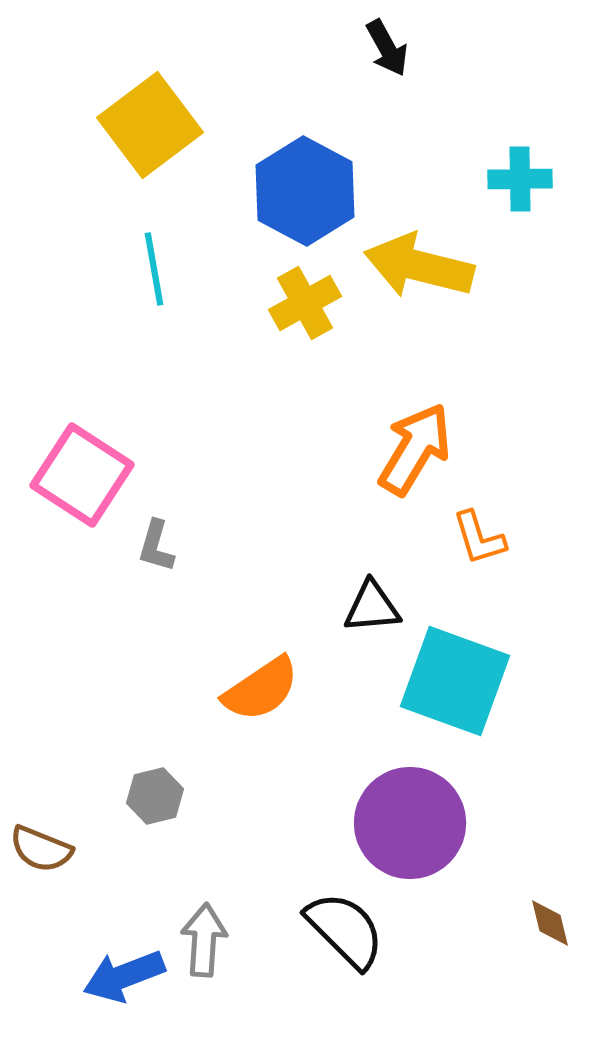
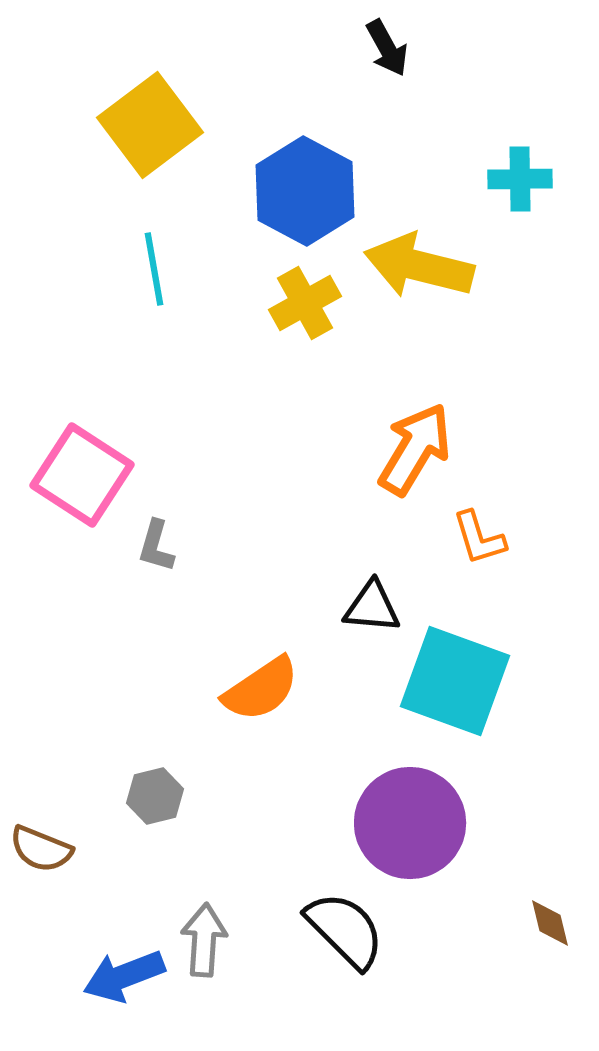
black triangle: rotated 10 degrees clockwise
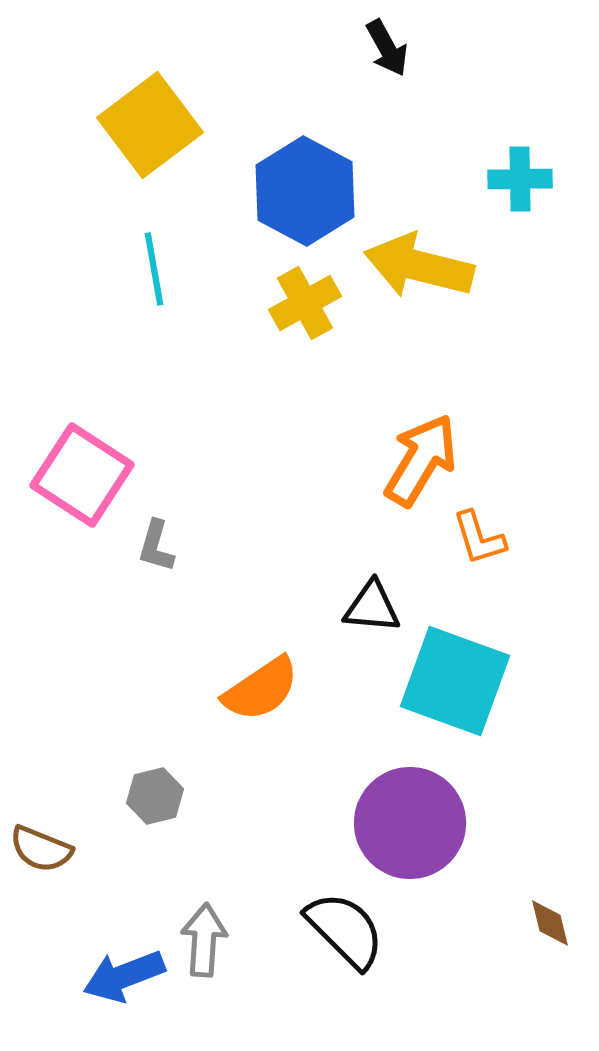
orange arrow: moved 6 px right, 11 px down
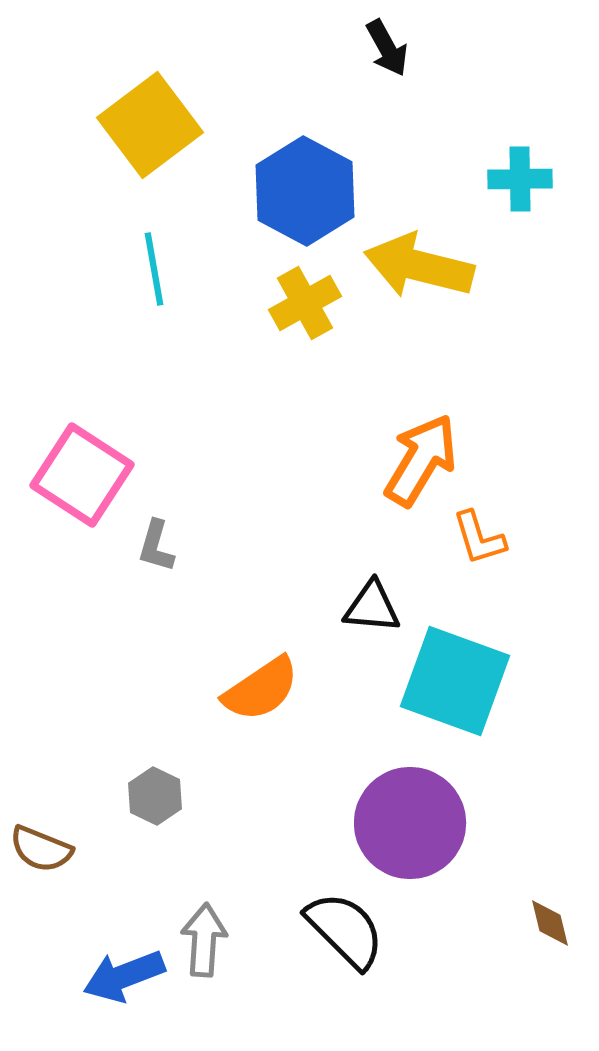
gray hexagon: rotated 20 degrees counterclockwise
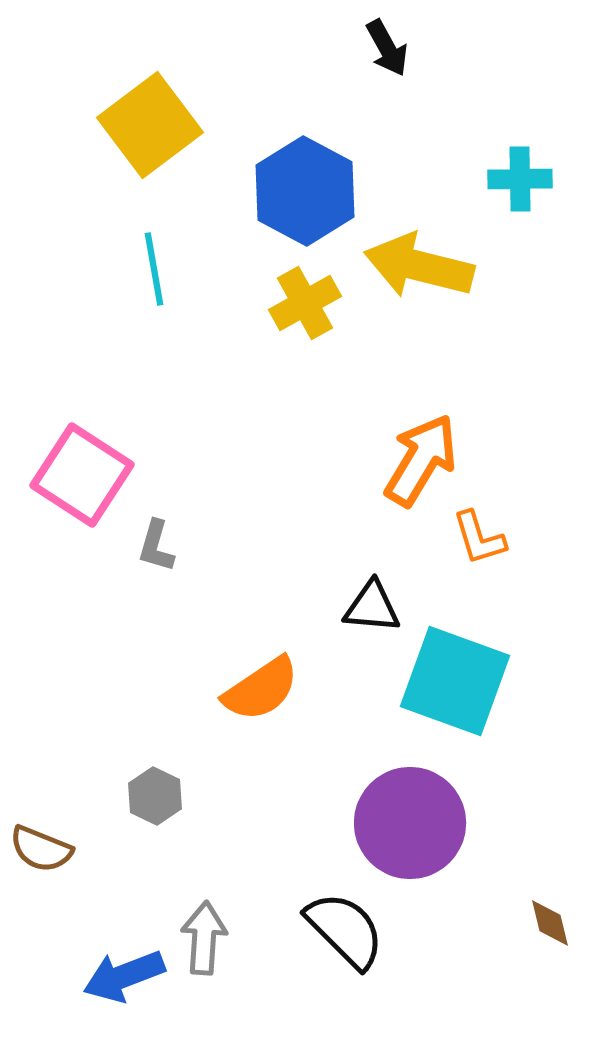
gray arrow: moved 2 px up
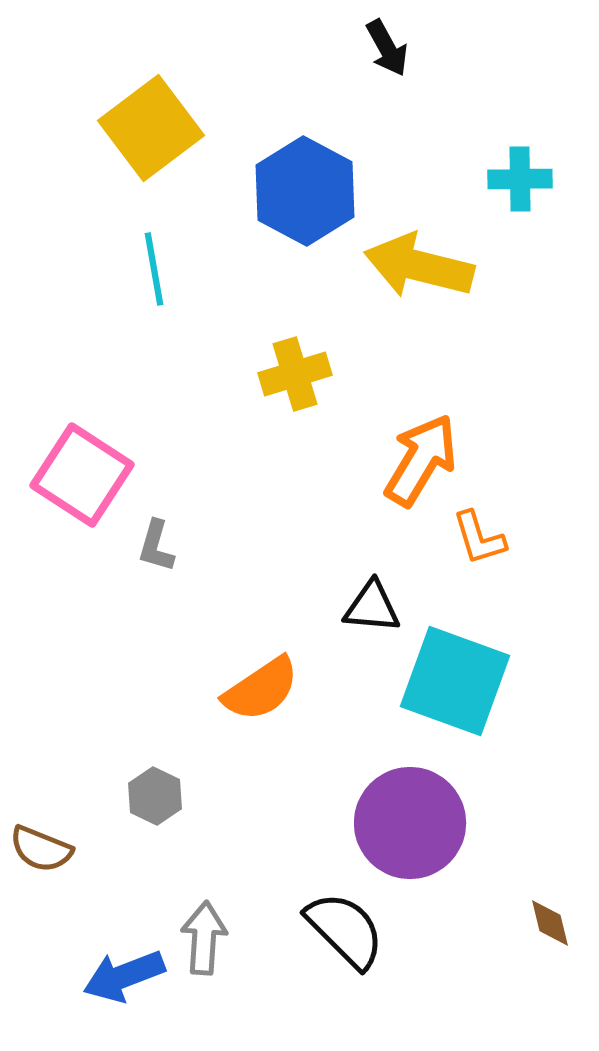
yellow square: moved 1 px right, 3 px down
yellow cross: moved 10 px left, 71 px down; rotated 12 degrees clockwise
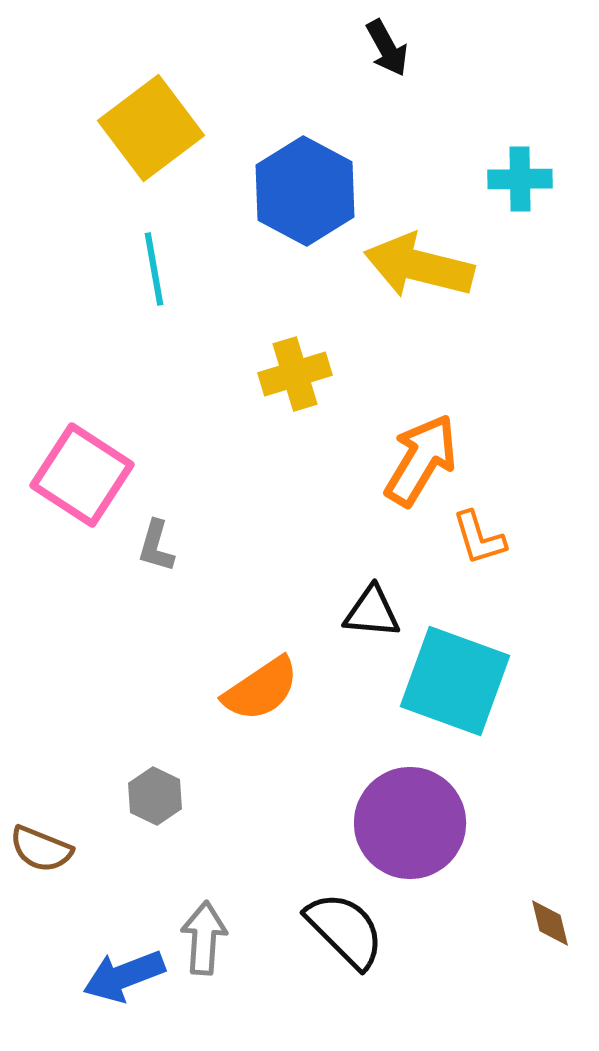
black triangle: moved 5 px down
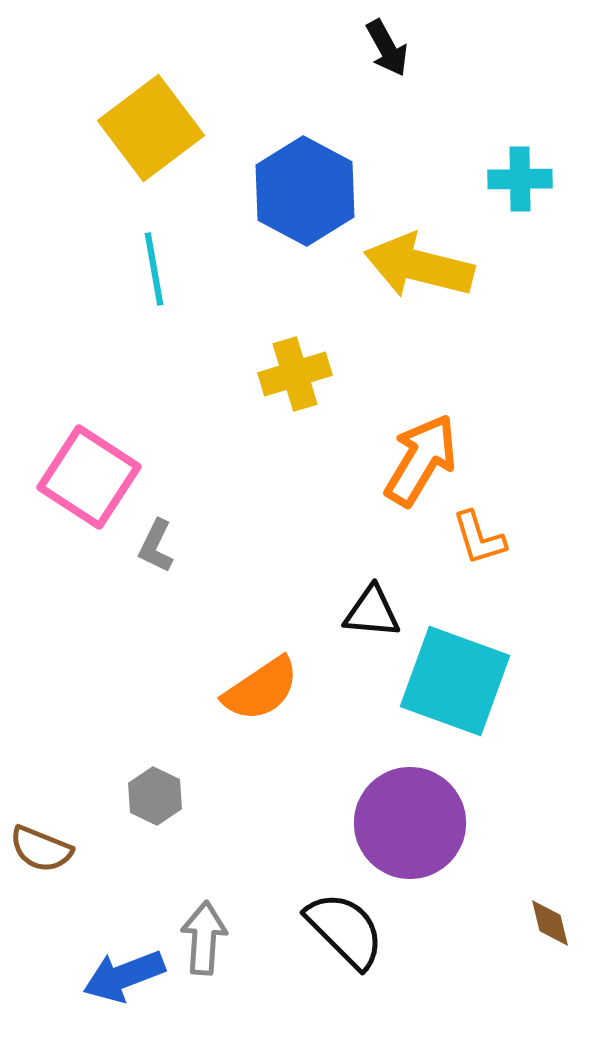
pink square: moved 7 px right, 2 px down
gray L-shape: rotated 10 degrees clockwise
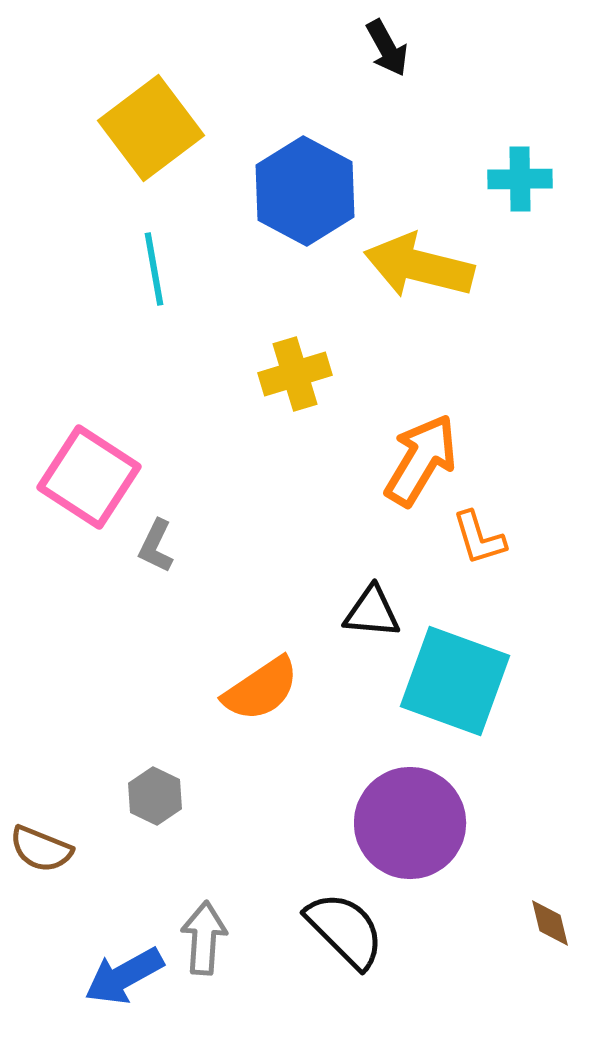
blue arrow: rotated 8 degrees counterclockwise
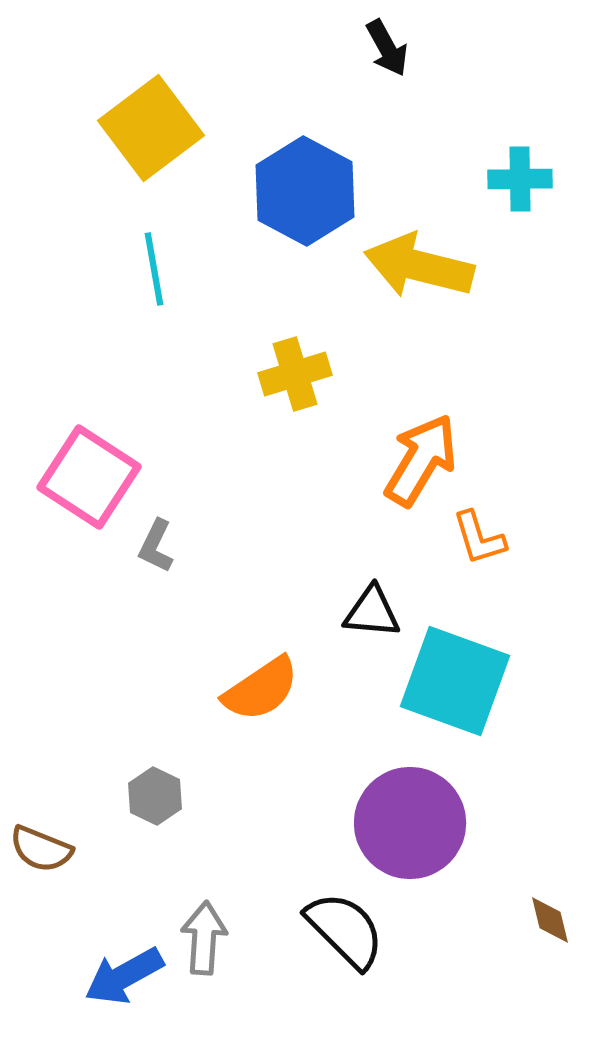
brown diamond: moved 3 px up
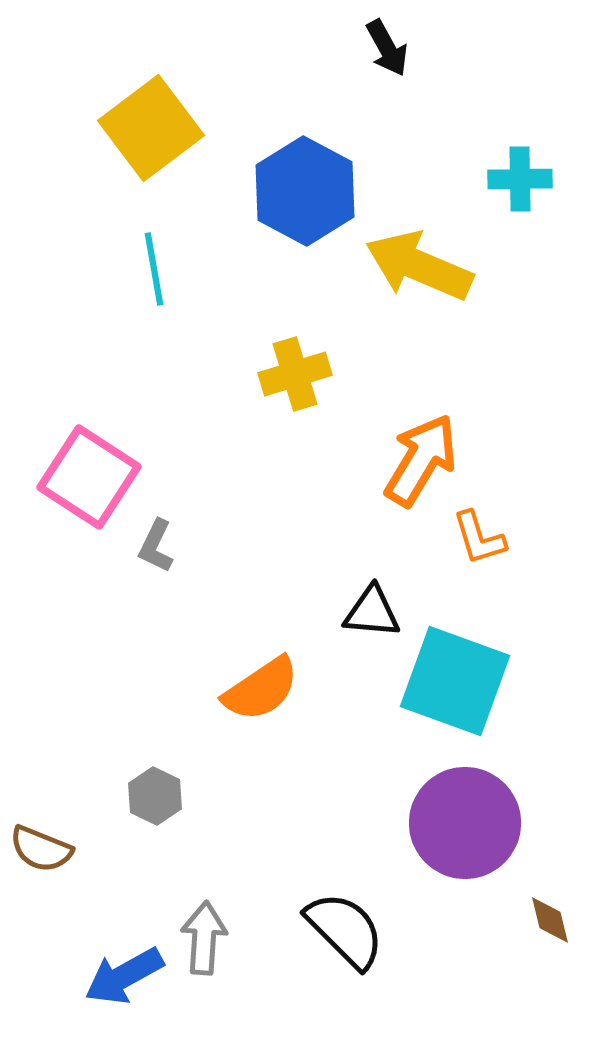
yellow arrow: rotated 9 degrees clockwise
purple circle: moved 55 px right
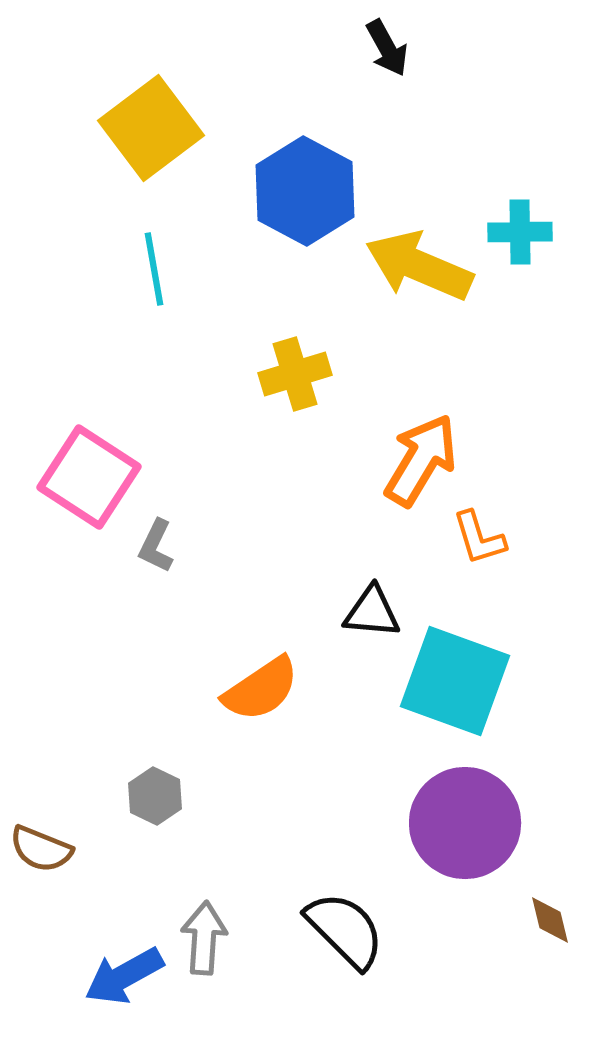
cyan cross: moved 53 px down
